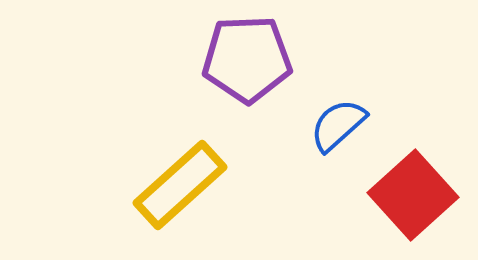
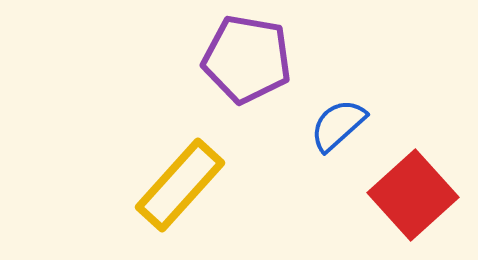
purple pentagon: rotated 12 degrees clockwise
yellow rectangle: rotated 6 degrees counterclockwise
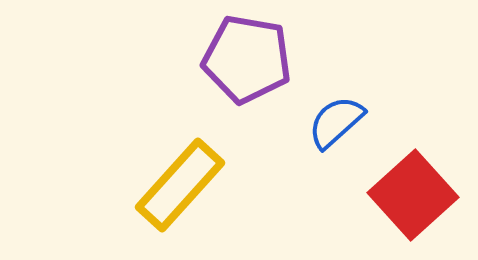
blue semicircle: moved 2 px left, 3 px up
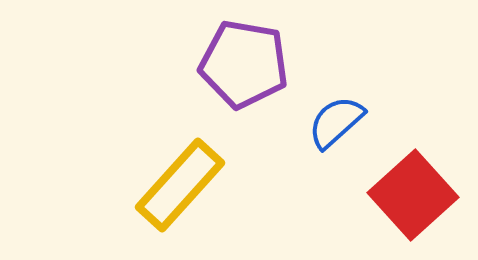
purple pentagon: moved 3 px left, 5 px down
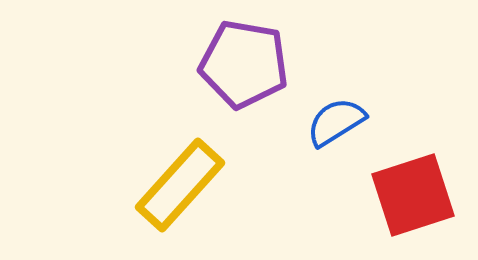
blue semicircle: rotated 10 degrees clockwise
red square: rotated 24 degrees clockwise
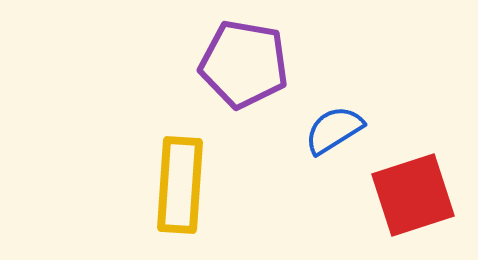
blue semicircle: moved 2 px left, 8 px down
yellow rectangle: rotated 38 degrees counterclockwise
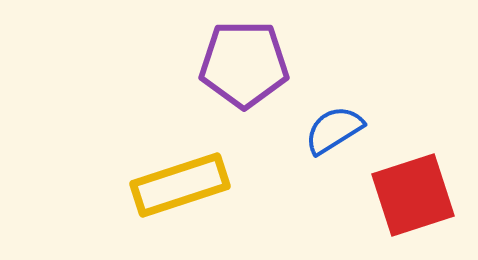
purple pentagon: rotated 10 degrees counterclockwise
yellow rectangle: rotated 68 degrees clockwise
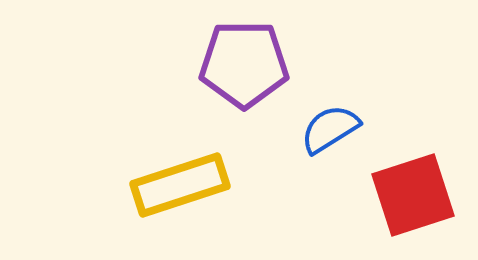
blue semicircle: moved 4 px left, 1 px up
